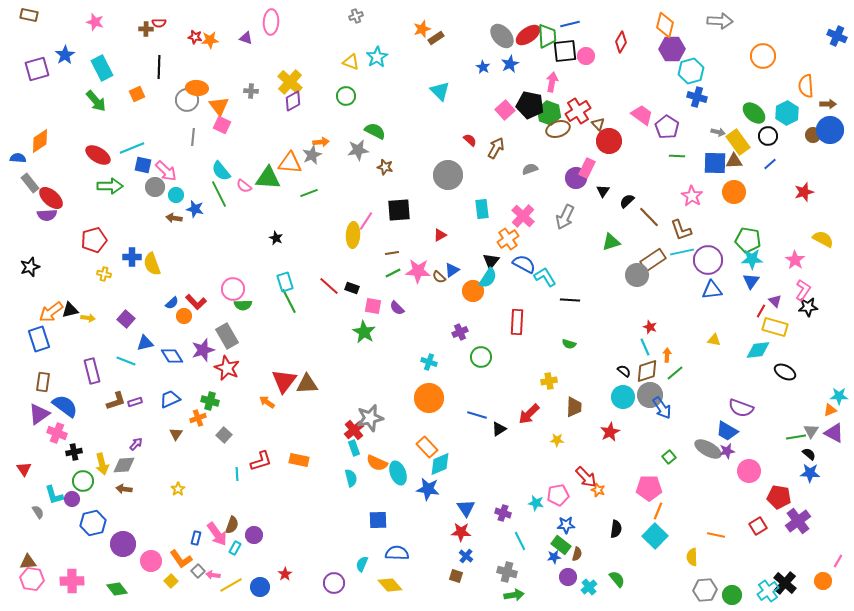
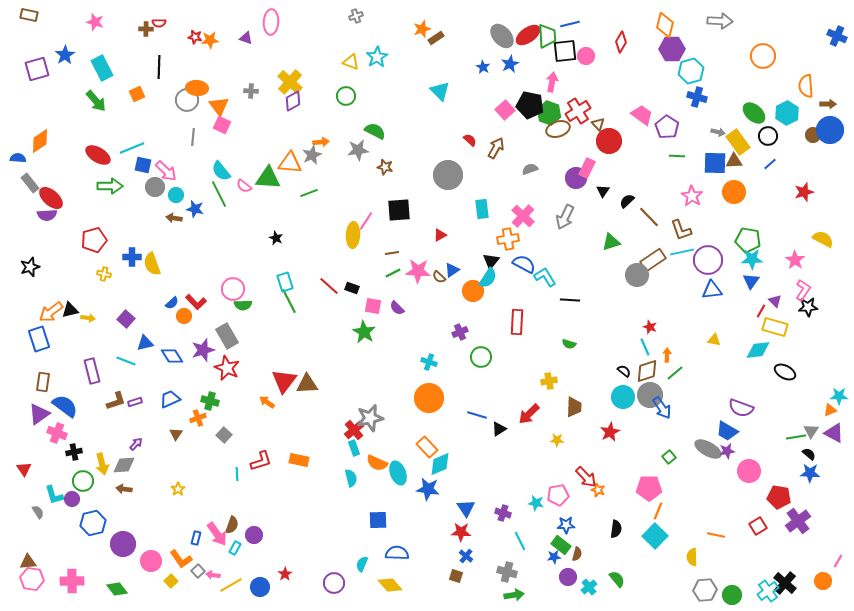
orange cross at (508, 239): rotated 25 degrees clockwise
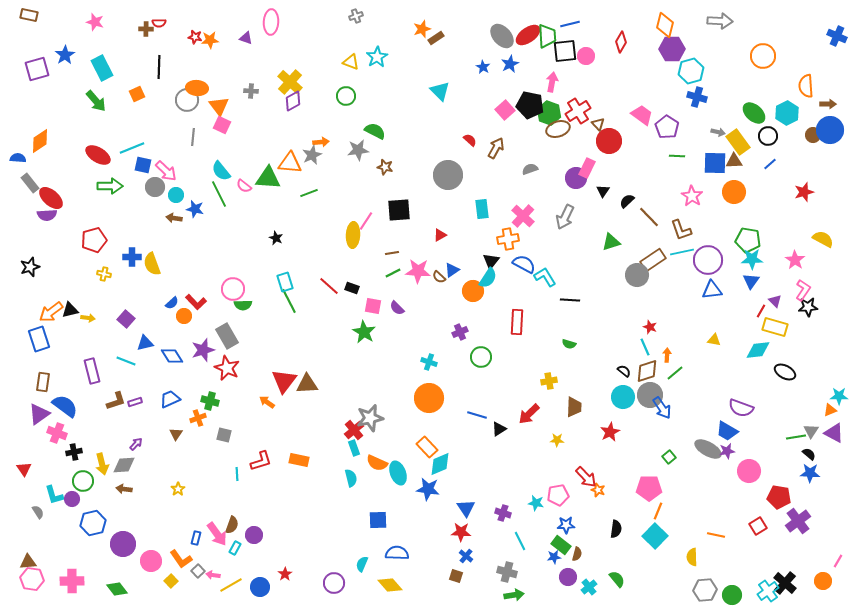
gray square at (224, 435): rotated 28 degrees counterclockwise
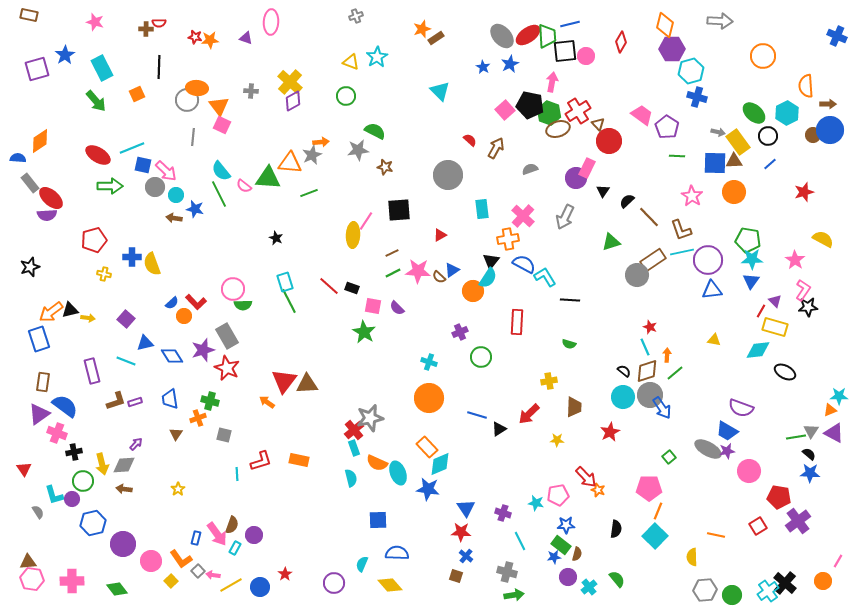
brown line at (392, 253): rotated 16 degrees counterclockwise
blue trapezoid at (170, 399): rotated 75 degrees counterclockwise
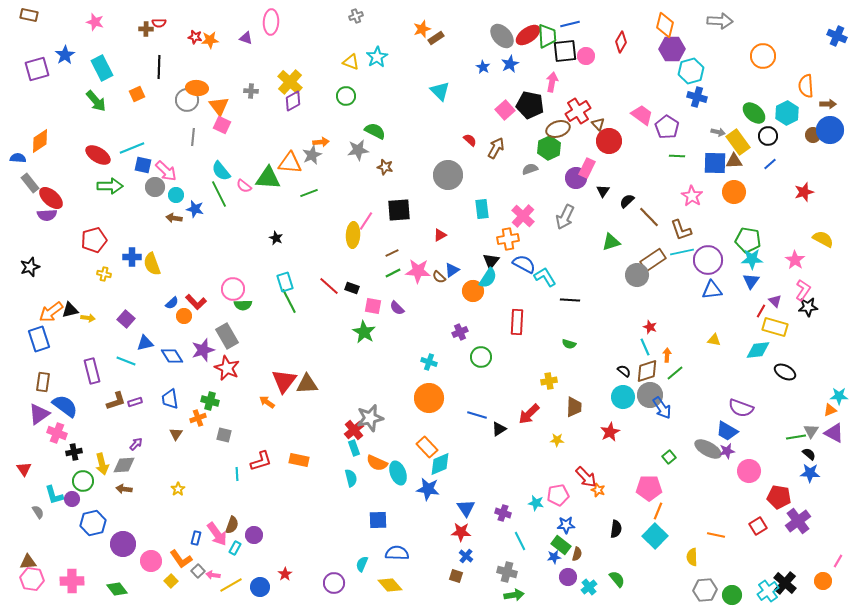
green hexagon at (549, 113): moved 35 px down; rotated 15 degrees clockwise
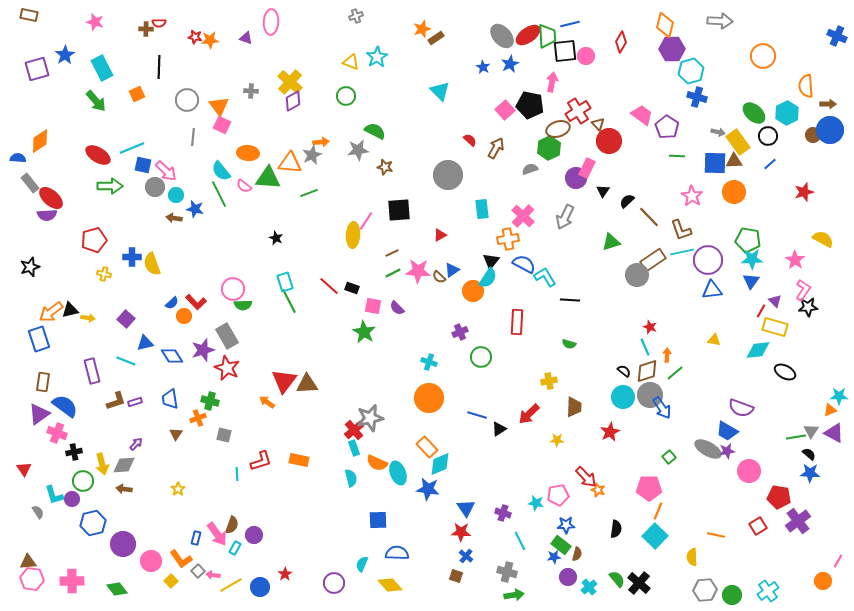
orange ellipse at (197, 88): moved 51 px right, 65 px down
black cross at (785, 583): moved 146 px left
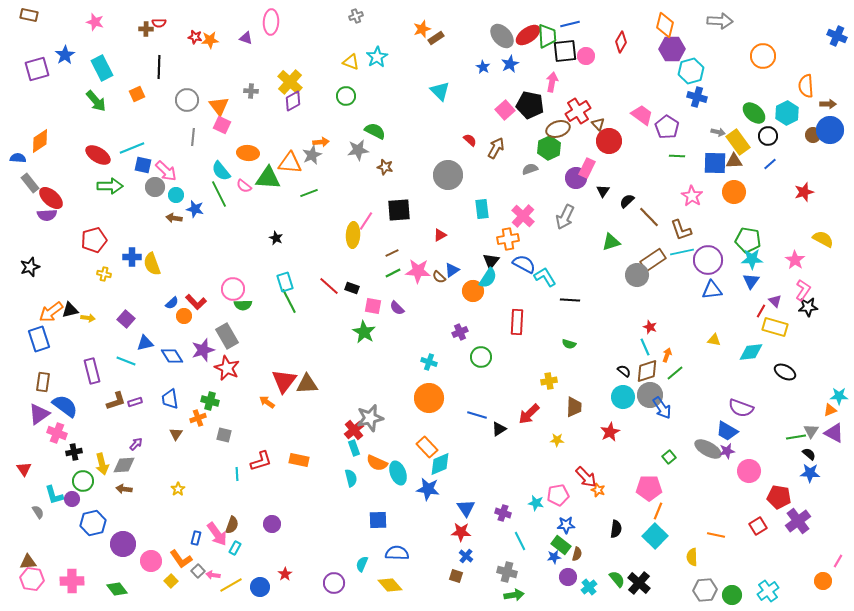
cyan diamond at (758, 350): moved 7 px left, 2 px down
orange arrow at (667, 355): rotated 16 degrees clockwise
purple circle at (254, 535): moved 18 px right, 11 px up
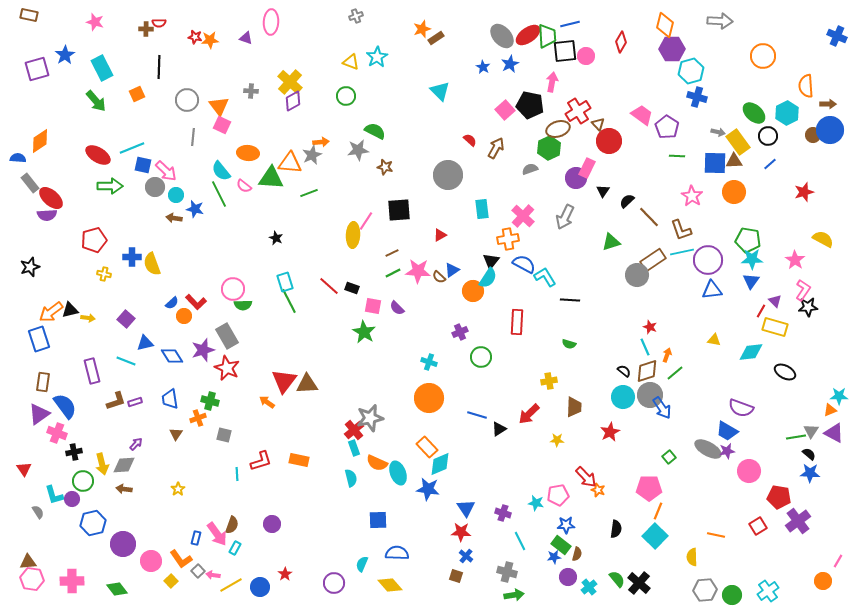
green triangle at (268, 178): moved 3 px right
blue semicircle at (65, 406): rotated 16 degrees clockwise
